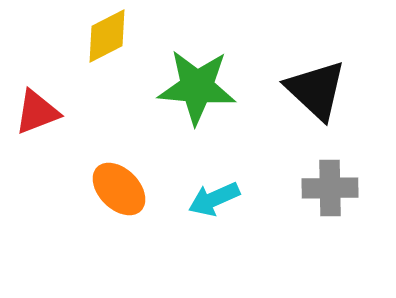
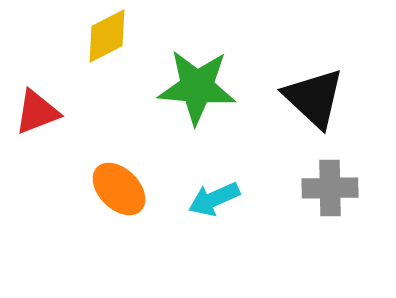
black triangle: moved 2 px left, 8 px down
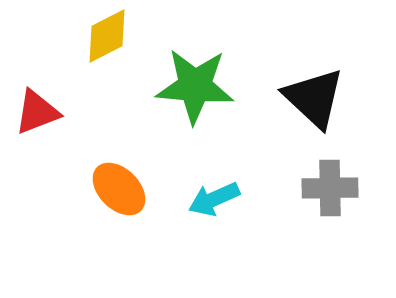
green star: moved 2 px left, 1 px up
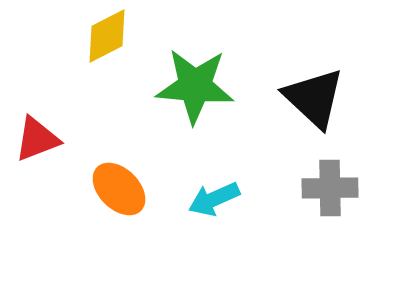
red triangle: moved 27 px down
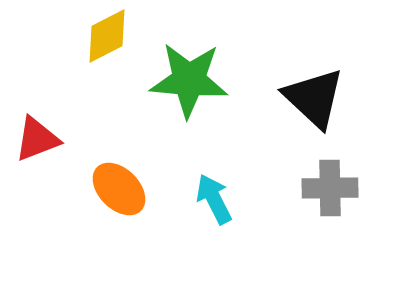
green star: moved 6 px left, 6 px up
cyan arrow: rotated 87 degrees clockwise
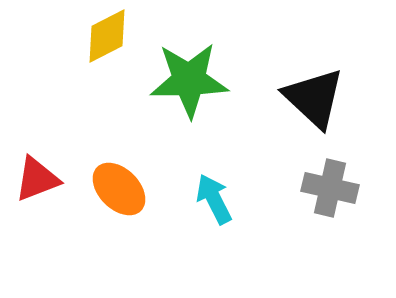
green star: rotated 6 degrees counterclockwise
red triangle: moved 40 px down
gray cross: rotated 14 degrees clockwise
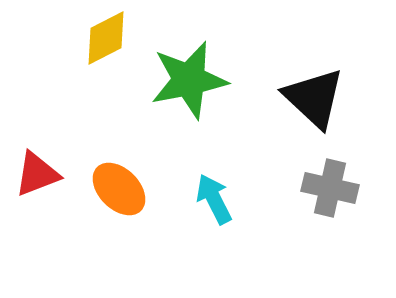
yellow diamond: moved 1 px left, 2 px down
green star: rotated 10 degrees counterclockwise
red triangle: moved 5 px up
